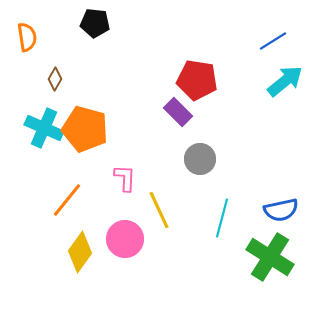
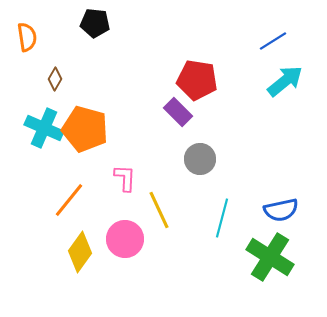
orange line: moved 2 px right
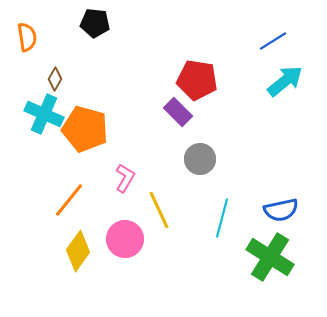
cyan cross: moved 14 px up
pink L-shape: rotated 28 degrees clockwise
yellow diamond: moved 2 px left, 1 px up
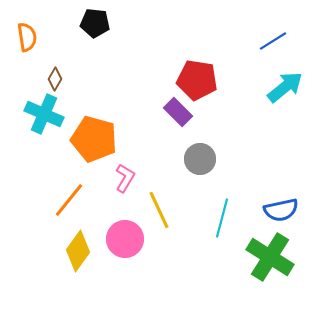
cyan arrow: moved 6 px down
orange pentagon: moved 9 px right, 10 px down
